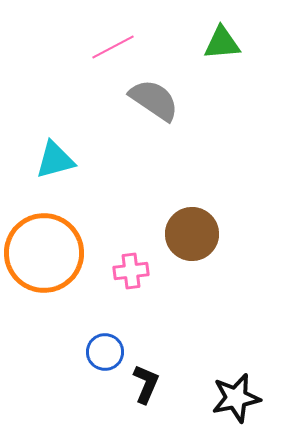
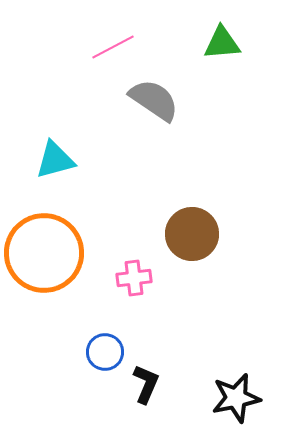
pink cross: moved 3 px right, 7 px down
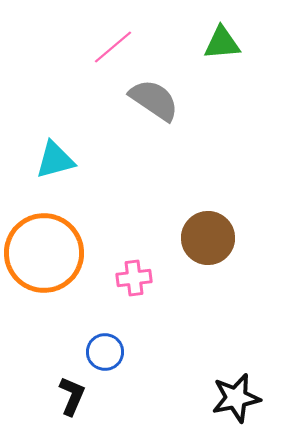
pink line: rotated 12 degrees counterclockwise
brown circle: moved 16 px right, 4 px down
black L-shape: moved 74 px left, 12 px down
